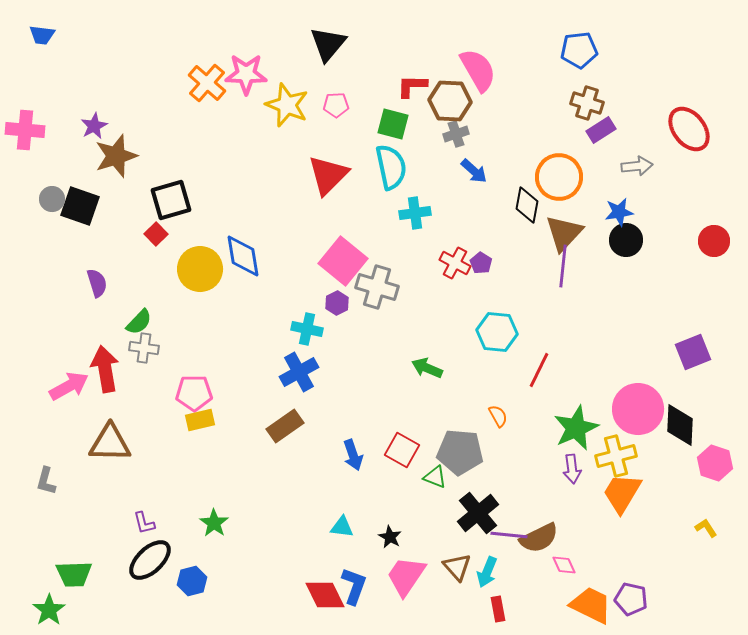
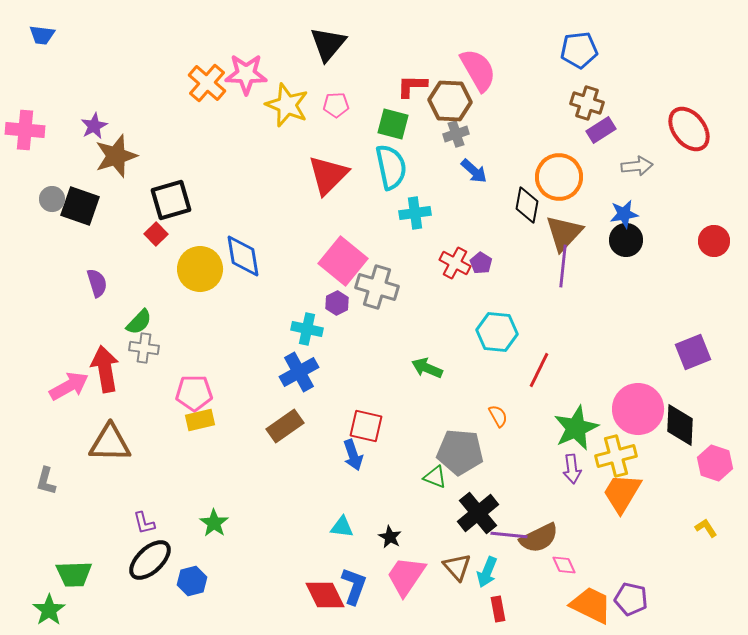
blue star at (619, 212): moved 5 px right, 2 px down
red square at (402, 450): moved 36 px left, 24 px up; rotated 16 degrees counterclockwise
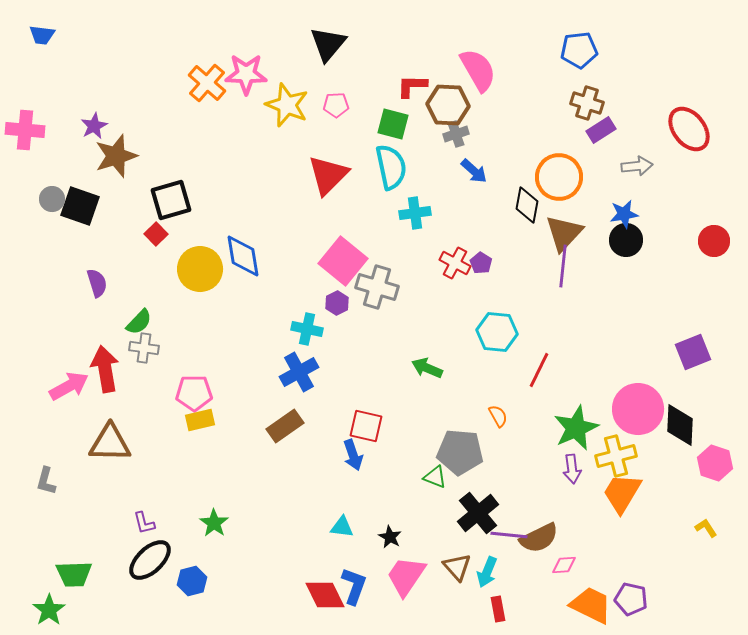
brown hexagon at (450, 101): moved 2 px left, 4 px down
pink diamond at (564, 565): rotated 70 degrees counterclockwise
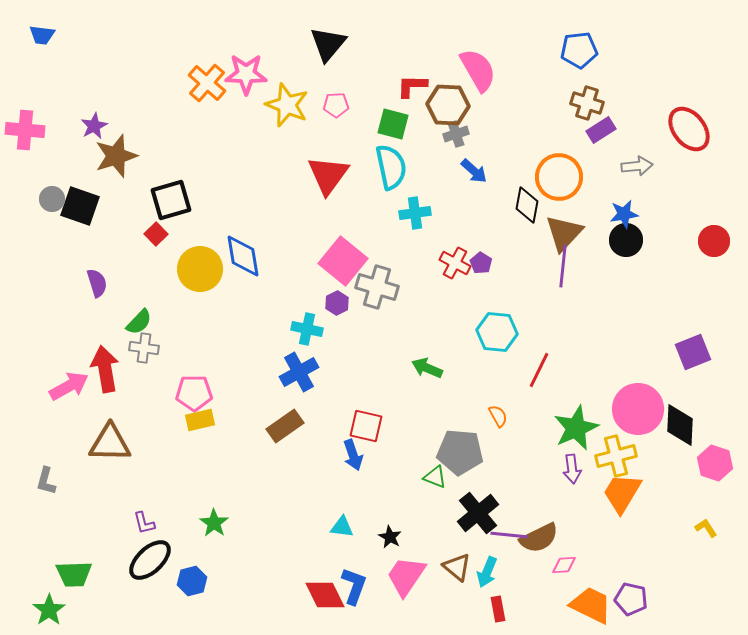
red triangle at (328, 175): rotated 9 degrees counterclockwise
brown triangle at (457, 567): rotated 8 degrees counterclockwise
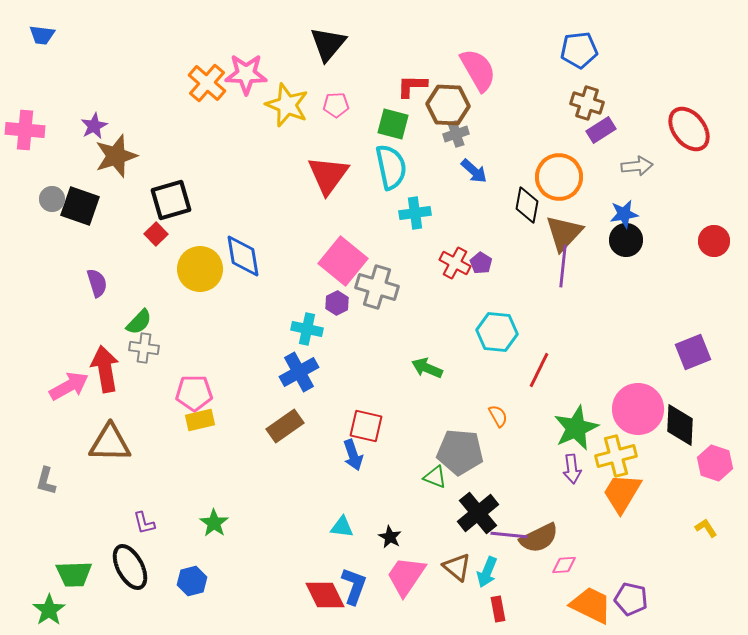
black ellipse at (150, 560): moved 20 px left, 7 px down; rotated 75 degrees counterclockwise
